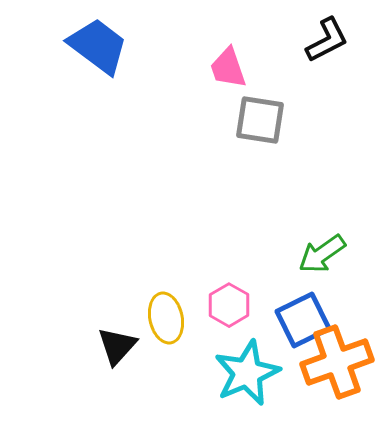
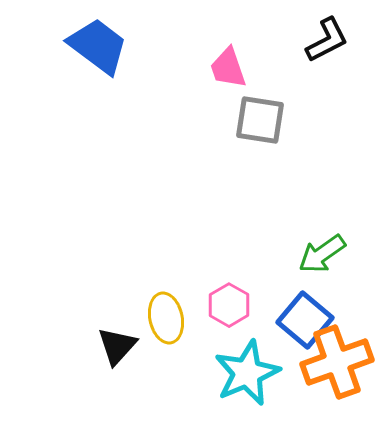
blue square: moved 2 px right; rotated 24 degrees counterclockwise
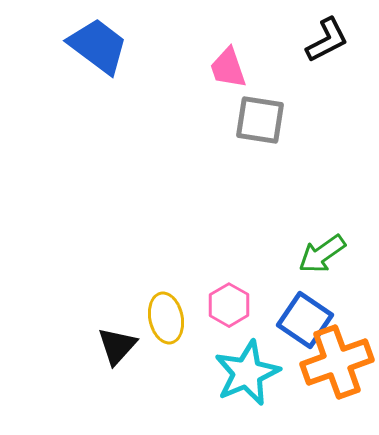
blue square: rotated 6 degrees counterclockwise
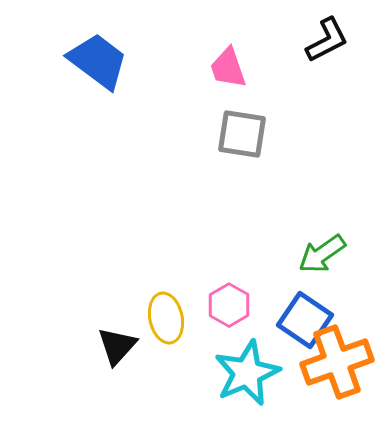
blue trapezoid: moved 15 px down
gray square: moved 18 px left, 14 px down
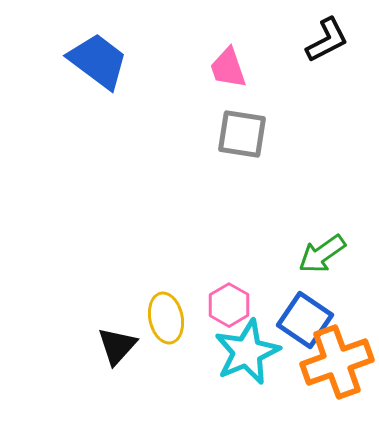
cyan star: moved 21 px up
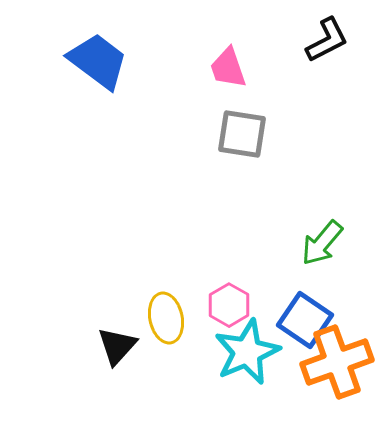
green arrow: moved 11 px up; rotated 15 degrees counterclockwise
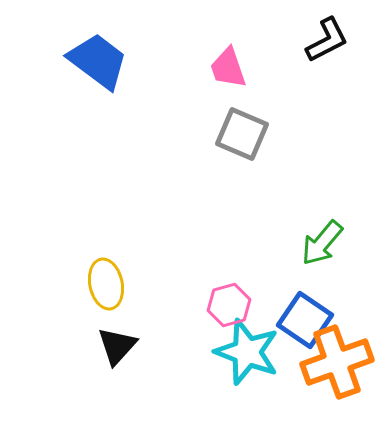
gray square: rotated 14 degrees clockwise
pink hexagon: rotated 15 degrees clockwise
yellow ellipse: moved 60 px left, 34 px up
cyan star: rotated 28 degrees counterclockwise
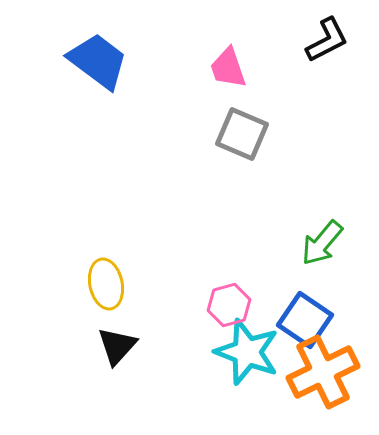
orange cross: moved 14 px left, 10 px down; rotated 6 degrees counterclockwise
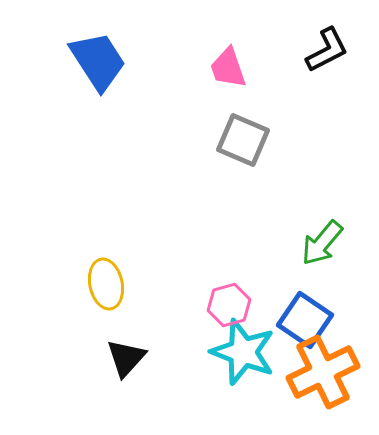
black L-shape: moved 10 px down
blue trapezoid: rotated 20 degrees clockwise
gray square: moved 1 px right, 6 px down
black triangle: moved 9 px right, 12 px down
cyan star: moved 4 px left
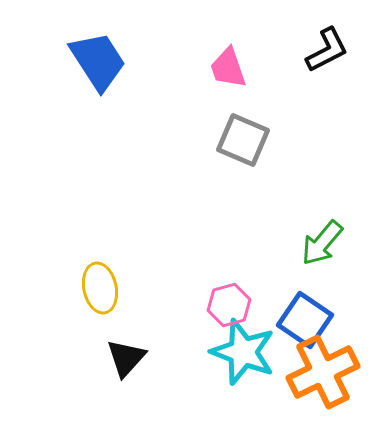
yellow ellipse: moved 6 px left, 4 px down
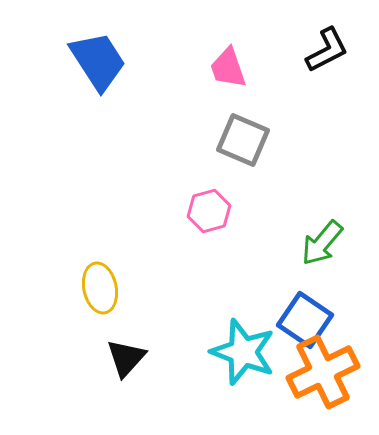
pink hexagon: moved 20 px left, 94 px up
